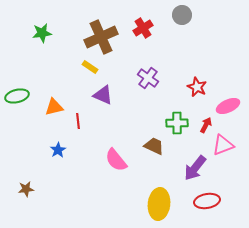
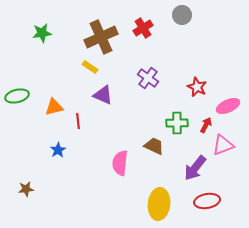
pink semicircle: moved 4 px right, 3 px down; rotated 45 degrees clockwise
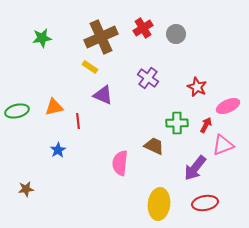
gray circle: moved 6 px left, 19 px down
green star: moved 5 px down
green ellipse: moved 15 px down
red ellipse: moved 2 px left, 2 px down
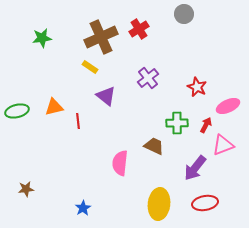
red cross: moved 4 px left, 1 px down
gray circle: moved 8 px right, 20 px up
purple cross: rotated 15 degrees clockwise
purple triangle: moved 3 px right, 1 px down; rotated 15 degrees clockwise
blue star: moved 25 px right, 58 px down
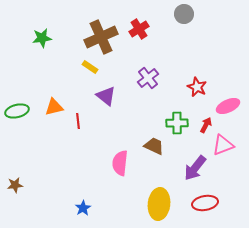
brown star: moved 11 px left, 4 px up
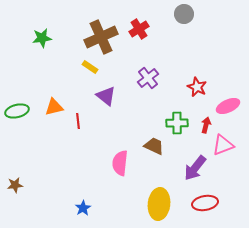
red arrow: rotated 14 degrees counterclockwise
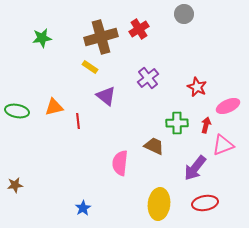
brown cross: rotated 8 degrees clockwise
green ellipse: rotated 25 degrees clockwise
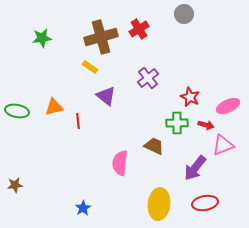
red star: moved 7 px left, 10 px down
red arrow: rotated 91 degrees clockwise
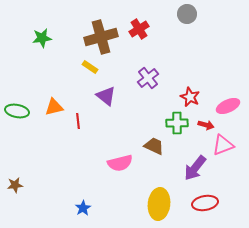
gray circle: moved 3 px right
pink semicircle: rotated 110 degrees counterclockwise
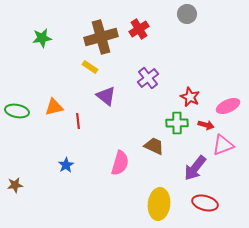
pink semicircle: rotated 60 degrees counterclockwise
red ellipse: rotated 25 degrees clockwise
blue star: moved 17 px left, 43 px up
